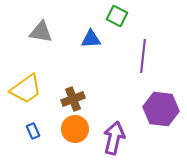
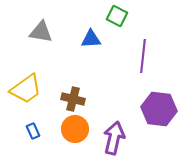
brown cross: rotated 35 degrees clockwise
purple hexagon: moved 2 px left
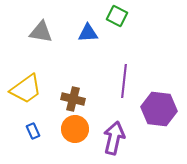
blue triangle: moved 3 px left, 6 px up
purple line: moved 19 px left, 25 px down
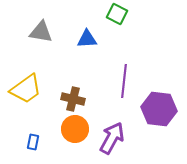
green square: moved 2 px up
blue triangle: moved 1 px left, 6 px down
blue rectangle: moved 11 px down; rotated 35 degrees clockwise
purple arrow: moved 2 px left; rotated 16 degrees clockwise
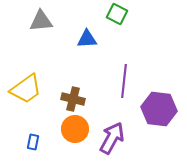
gray triangle: moved 11 px up; rotated 15 degrees counterclockwise
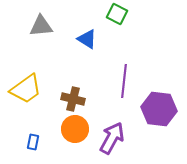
gray triangle: moved 5 px down
blue triangle: rotated 35 degrees clockwise
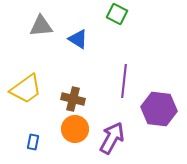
blue triangle: moved 9 px left
